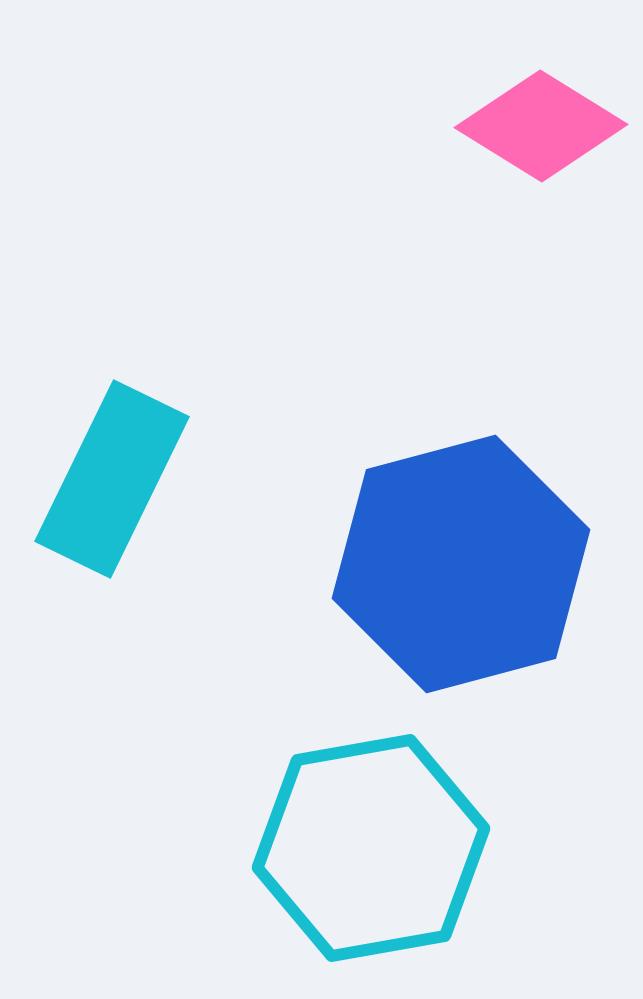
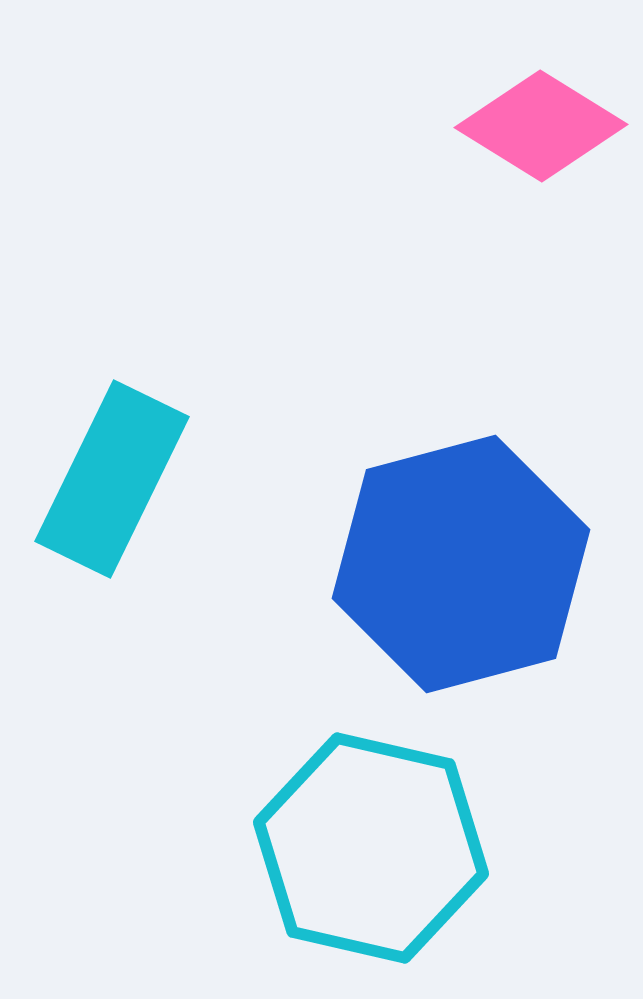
cyan hexagon: rotated 23 degrees clockwise
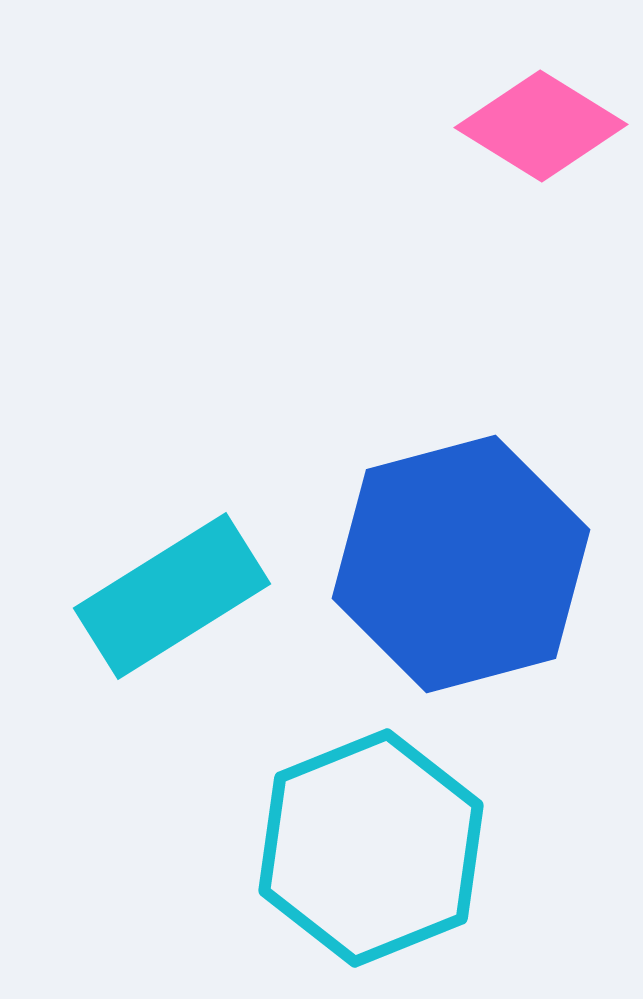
cyan rectangle: moved 60 px right, 117 px down; rotated 32 degrees clockwise
cyan hexagon: rotated 25 degrees clockwise
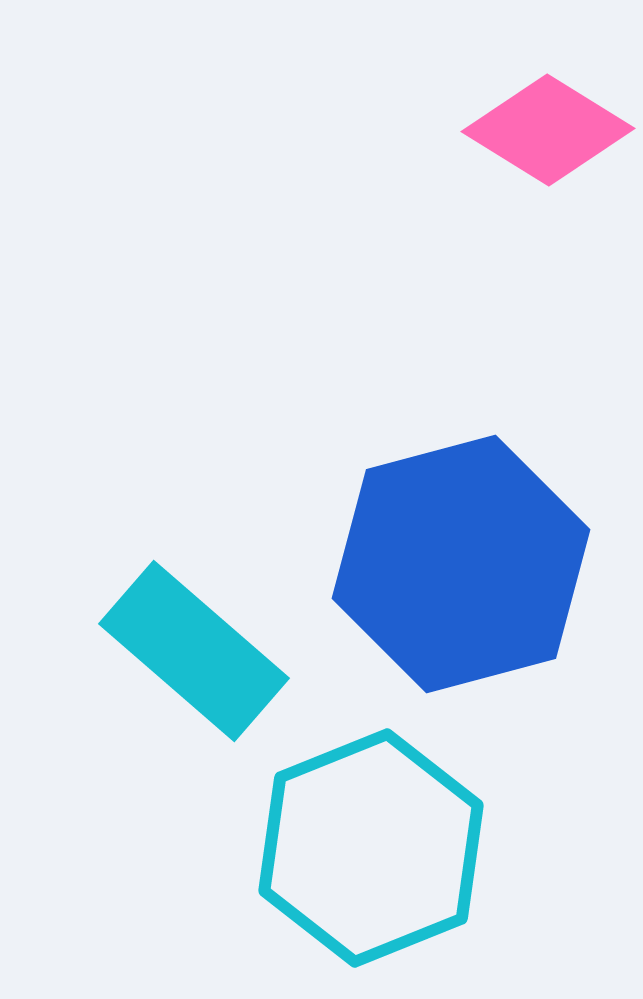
pink diamond: moved 7 px right, 4 px down
cyan rectangle: moved 22 px right, 55 px down; rotated 73 degrees clockwise
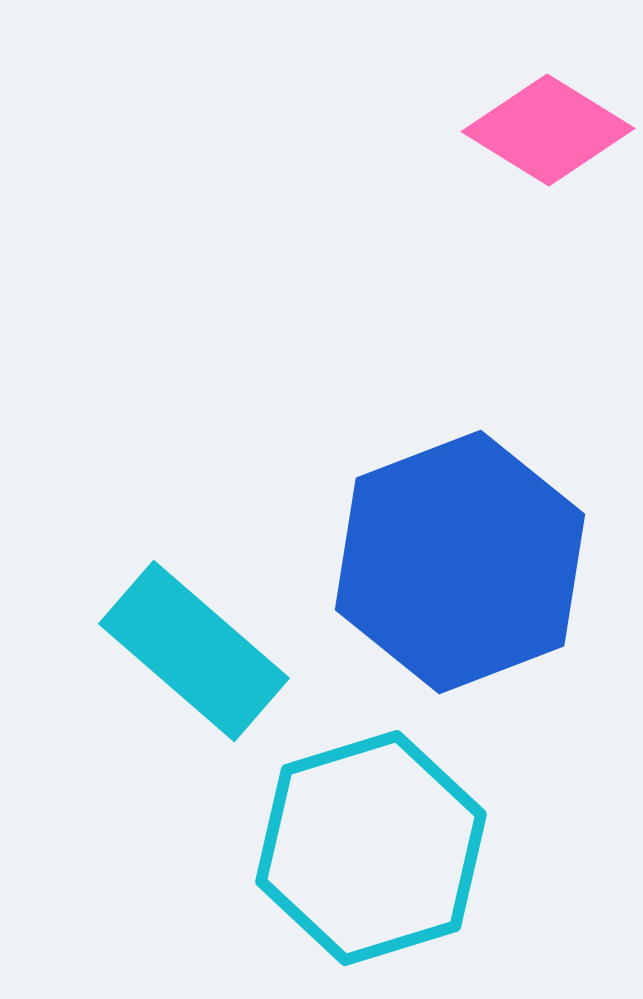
blue hexagon: moved 1 px left, 2 px up; rotated 6 degrees counterclockwise
cyan hexagon: rotated 5 degrees clockwise
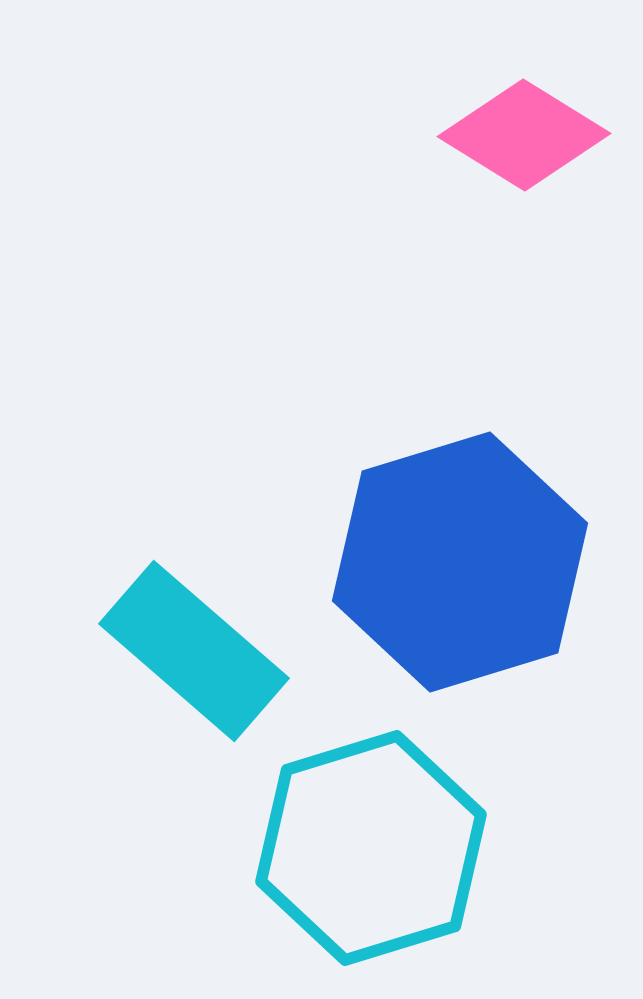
pink diamond: moved 24 px left, 5 px down
blue hexagon: rotated 4 degrees clockwise
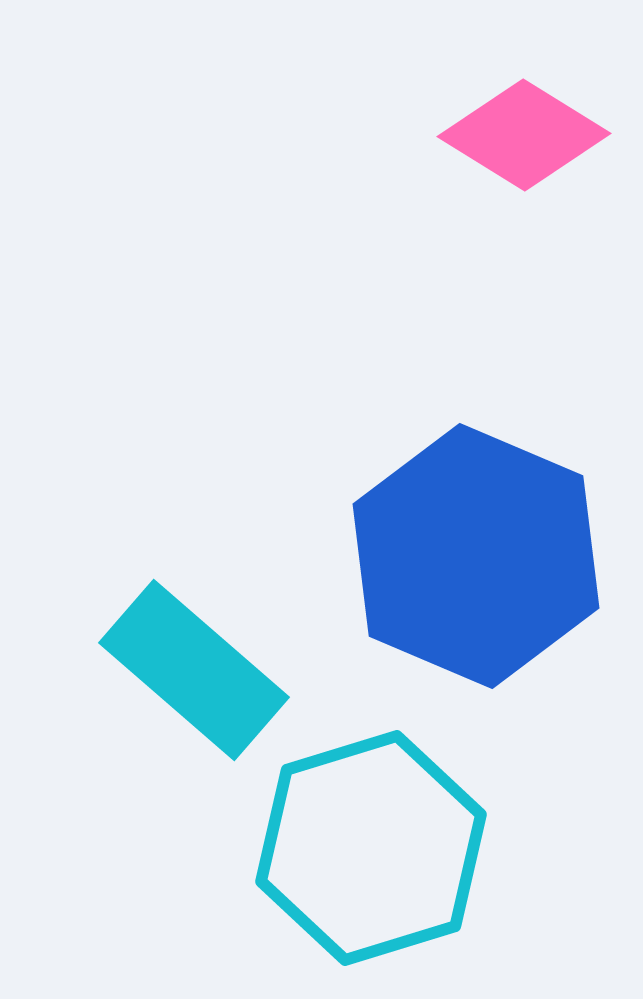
blue hexagon: moved 16 px right, 6 px up; rotated 20 degrees counterclockwise
cyan rectangle: moved 19 px down
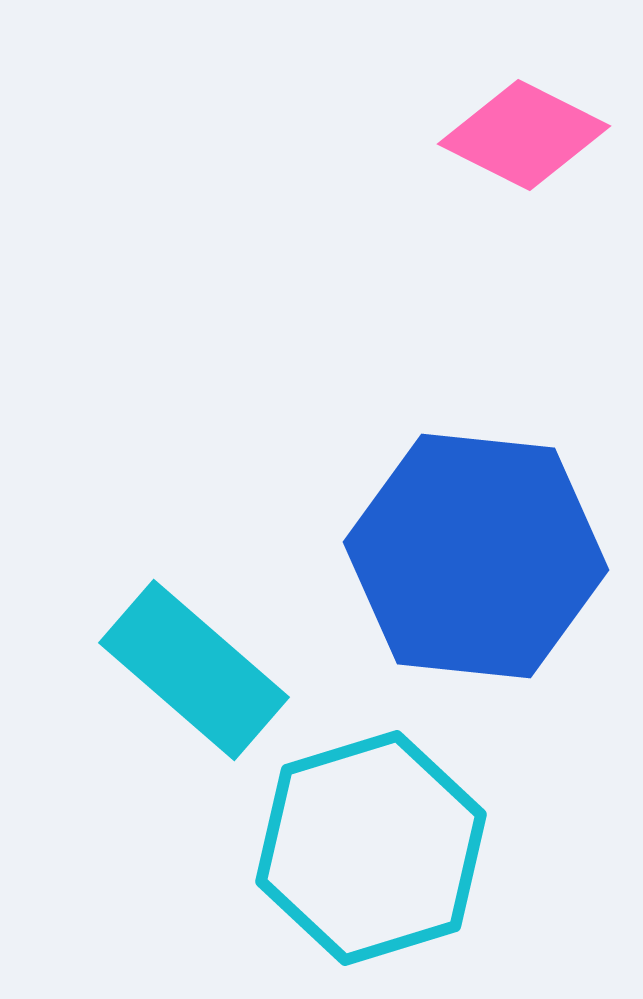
pink diamond: rotated 5 degrees counterclockwise
blue hexagon: rotated 17 degrees counterclockwise
